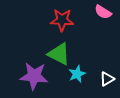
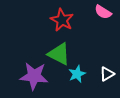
red star: rotated 25 degrees clockwise
white triangle: moved 5 px up
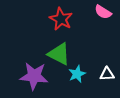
red star: moved 1 px left, 1 px up
white triangle: rotated 28 degrees clockwise
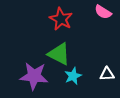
cyan star: moved 4 px left, 2 px down
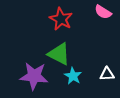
cyan star: rotated 18 degrees counterclockwise
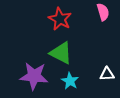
pink semicircle: rotated 138 degrees counterclockwise
red star: moved 1 px left
green triangle: moved 2 px right, 1 px up
cyan star: moved 3 px left, 5 px down
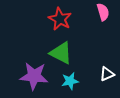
white triangle: rotated 21 degrees counterclockwise
cyan star: rotated 30 degrees clockwise
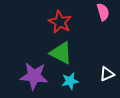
red star: moved 3 px down
